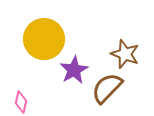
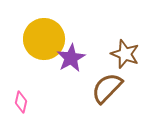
purple star: moved 3 px left, 12 px up
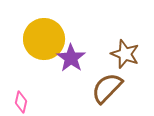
purple star: rotated 8 degrees counterclockwise
